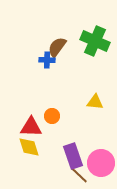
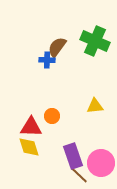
yellow triangle: moved 4 px down; rotated 12 degrees counterclockwise
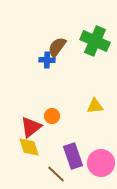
red triangle: rotated 40 degrees counterclockwise
brown line: moved 23 px left, 1 px up
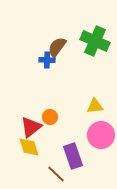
orange circle: moved 2 px left, 1 px down
pink circle: moved 28 px up
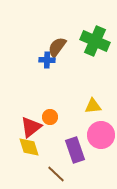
yellow triangle: moved 2 px left
purple rectangle: moved 2 px right, 6 px up
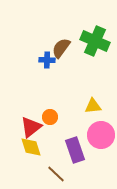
brown semicircle: moved 4 px right, 1 px down
yellow diamond: moved 2 px right
